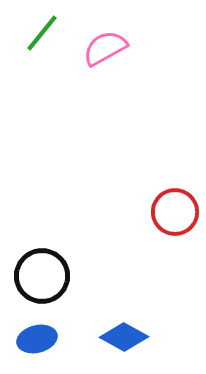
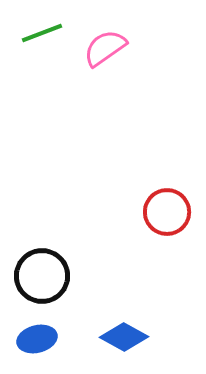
green line: rotated 30 degrees clockwise
pink semicircle: rotated 6 degrees counterclockwise
red circle: moved 8 px left
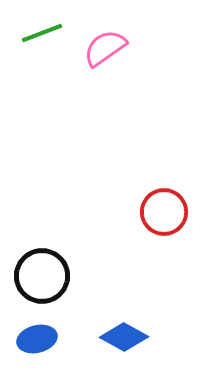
red circle: moved 3 px left
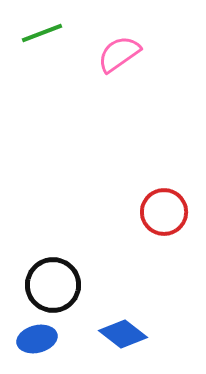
pink semicircle: moved 14 px right, 6 px down
black circle: moved 11 px right, 9 px down
blue diamond: moved 1 px left, 3 px up; rotated 9 degrees clockwise
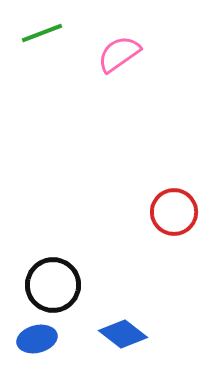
red circle: moved 10 px right
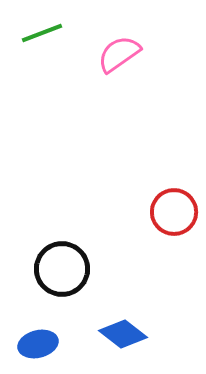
black circle: moved 9 px right, 16 px up
blue ellipse: moved 1 px right, 5 px down
